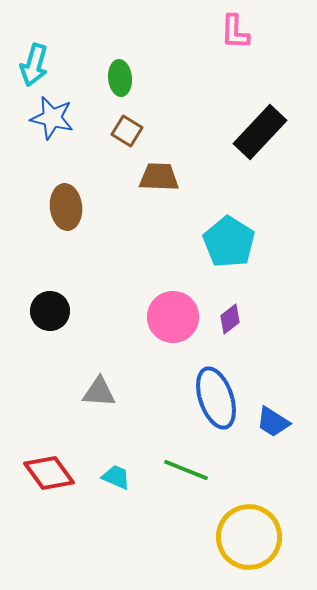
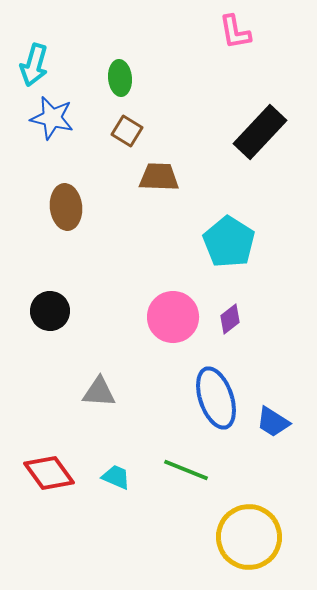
pink L-shape: rotated 12 degrees counterclockwise
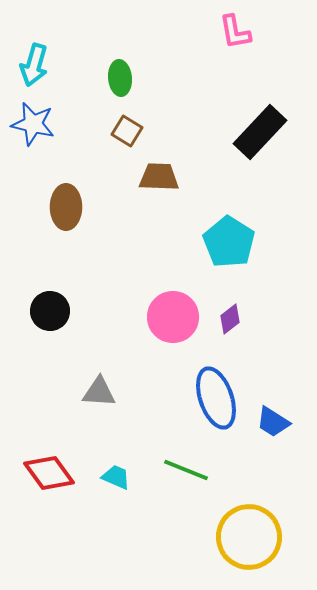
blue star: moved 19 px left, 6 px down
brown ellipse: rotated 6 degrees clockwise
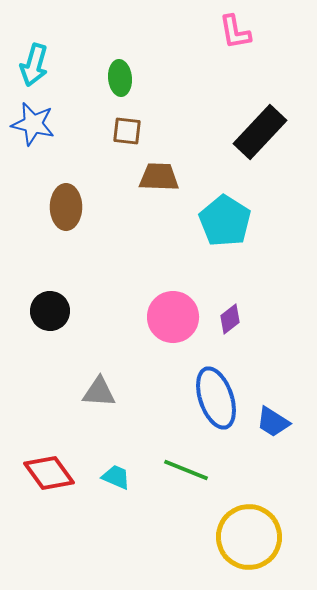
brown square: rotated 24 degrees counterclockwise
cyan pentagon: moved 4 px left, 21 px up
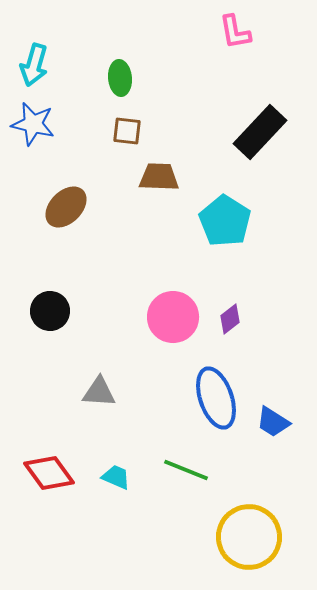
brown ellipse: rotated 45 degrees clockwise
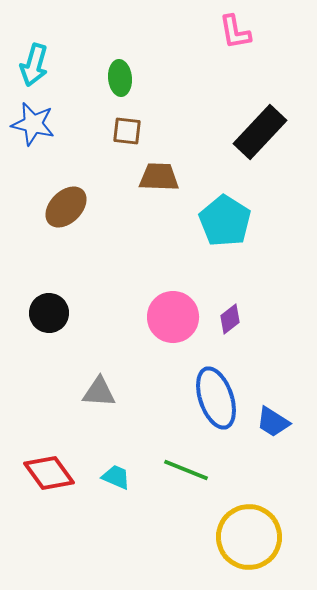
black circle: moved 1 px left, 2 px down
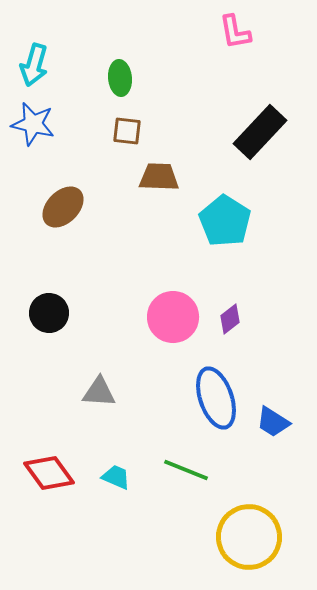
brown ellipse: moved 3 px left
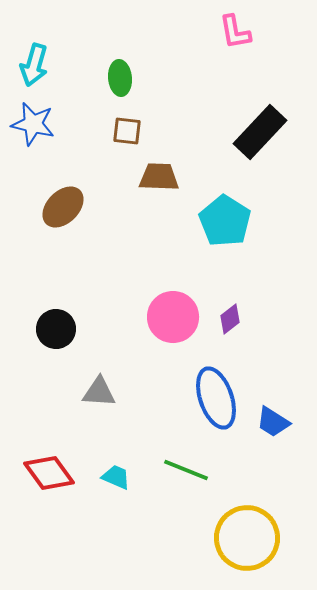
black circle: moved 7 px right, 16 px down
yellow circle: moved 2 px left, 1 px down
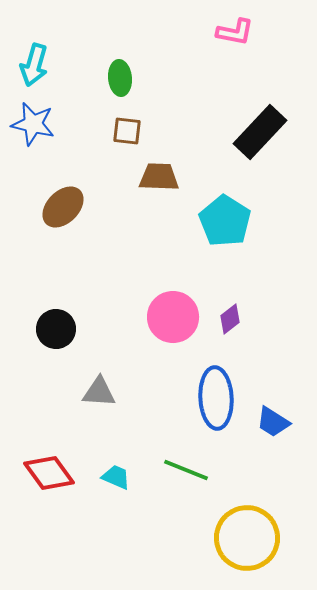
pink L-shape: rotated 69 degrees counterclockwise
blue ellipse: rotated 16 degrees clockwise
